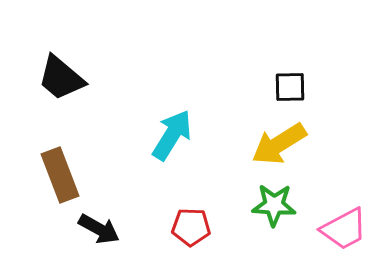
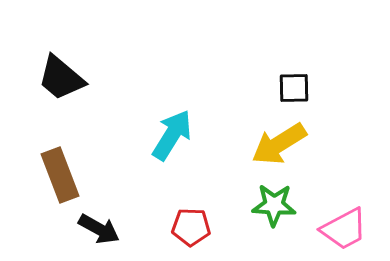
black square: moved 4 px right, 1 px down
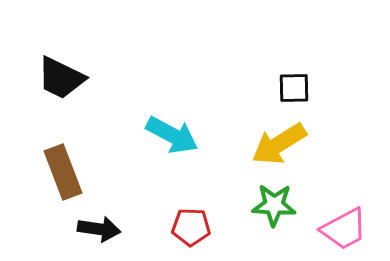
black trapezoid: rotated 14 degrees counterclockwise
cyan arrow: rotated 86 degrees clockwise
brown rectangle: moved 3 px right, 3 px up
black arrow: rotated 21 degrees counterclockwise
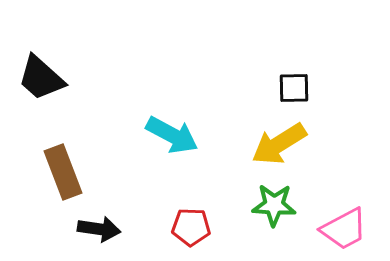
black trapezoid: moved 20 px left; rotated 16 degrees clockwise
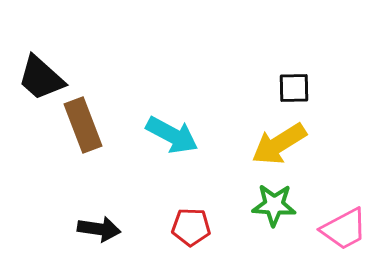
brown rectangle: moved 20 px right, 47 px up
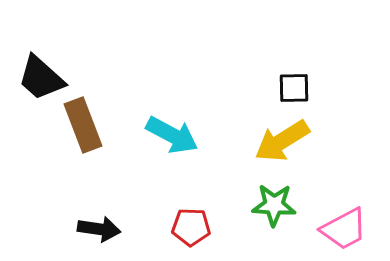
yellow arrow: moved 3 px right, 3 px up
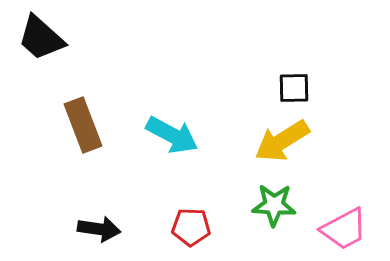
black trapezoid: moved 40 px up
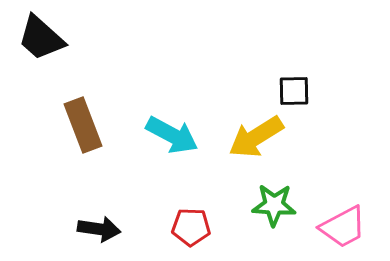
black square: moved 3 px down
yellow arrow: moved 26 px left, 4 px up
pink trapezoid: moved 1 px left, 2 px up
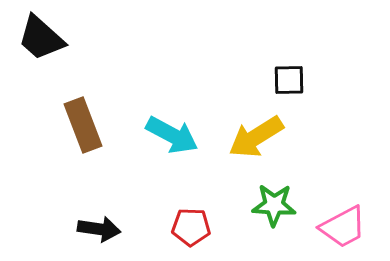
black square: moved 5 px left, 11 px up
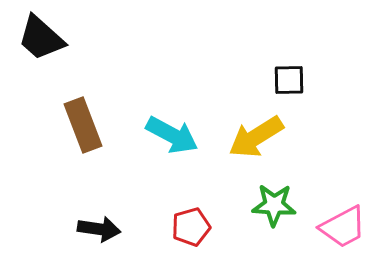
red pentagon: rotated 18 degrees counterclockwise
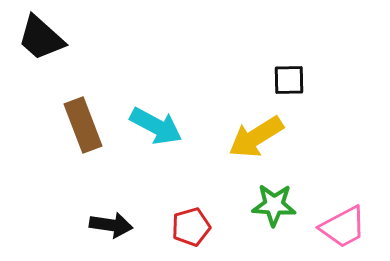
cyan arrow: moved 16 px left, 9 px up
black arrow: moved 12 px right, 4 px up
